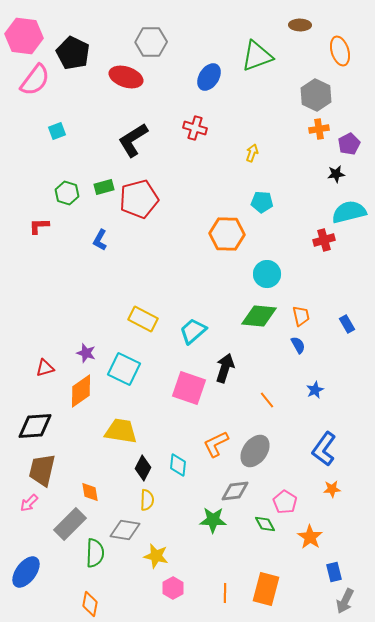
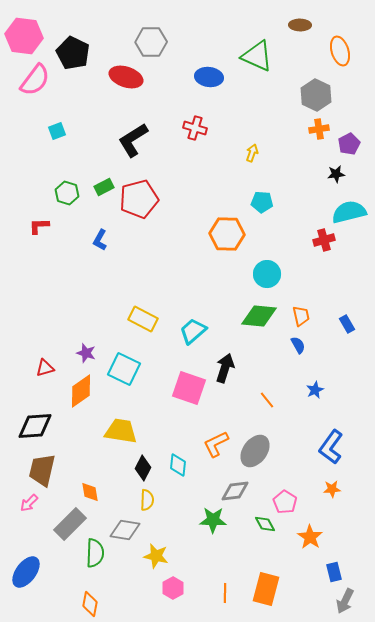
green triangle at (257, 56): rotated 44 degrees clockwise
blue ellipse at (209, 77): rotated 64 degrees clockwise
green rectangle at (104, 187): rotated 12 degrees counterclockwise
blue L-shape at (324, 449): moved 7 px right, 2 px up
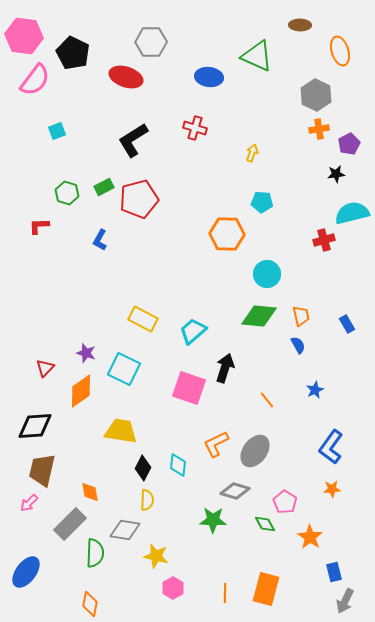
cyan semicircle at (349, 212): moved 3 px right, 1 px down
red triangle at (45, 368): rotated 30 degrees counterclockwise
gray diamond at (235, 491): rotated 24 degrees clockwise
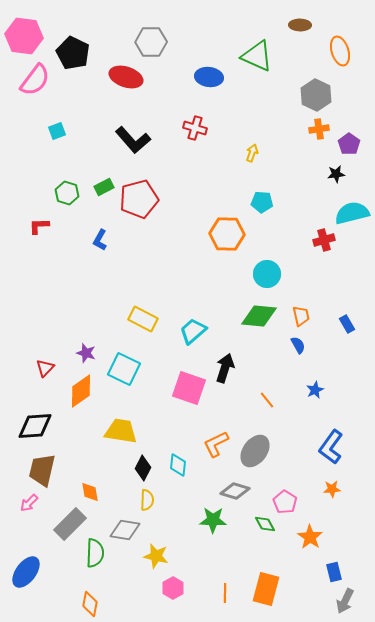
black L-shape at (133, 140): rotated 99 degrees counterclockwise
purple pentagon at (349, 144): rotated 10 degrees counterclockwise
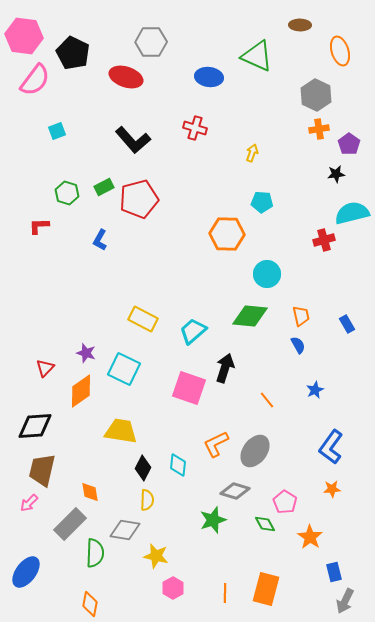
green diamond at (259, 316): moved 9 px left
green star at (213, 520): rotated 20 degrees counterclockwise
